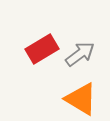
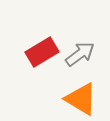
red rectangle: moved 3 px down
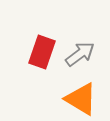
red rectangle: rotated 40 degrees counterclockwise
